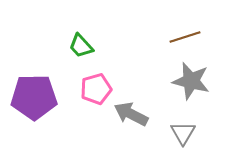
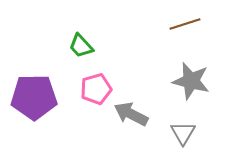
brown line: moved 13 px up
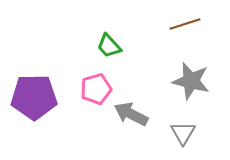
green trapezoid: moved 28 px right
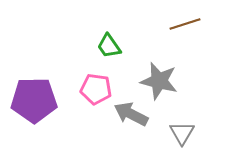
green trapezoid: rotated 8 degrees clockwise
gray star: moved 32 px left
pink pentagon: rotated 24 degrees clockwise
purple pentagon: moved 3 px down
gray triangle: moved 1 px left
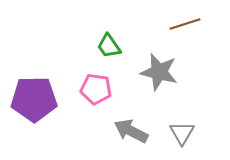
gray star: moved 9 px up
purple pentagon: moved 1 px up
gray arrow: moved 17 px down
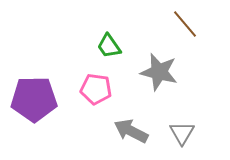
brown line: rotated 68 degrees clockwise
